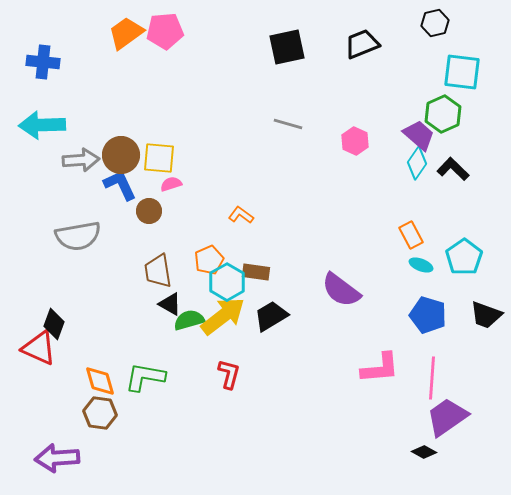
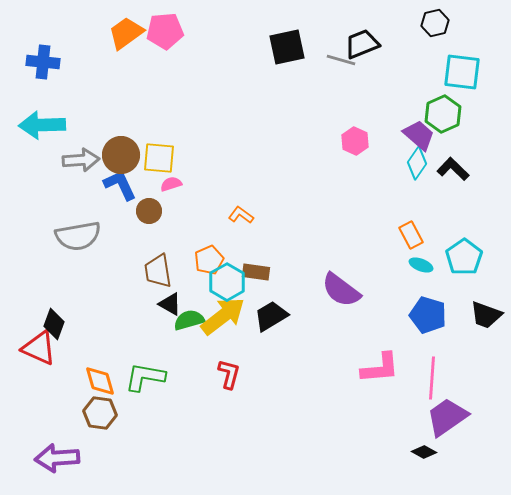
gray line at (288, 124): moved 53 px right, 64 px up
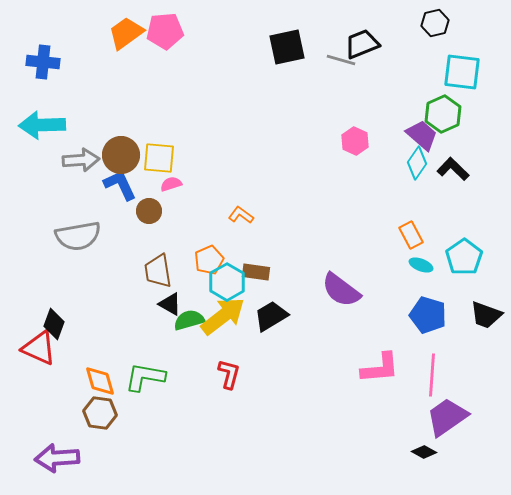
purple trapezoid at (419, 135): moved 3 px right
pink line at (432, 378): moved 3 px up
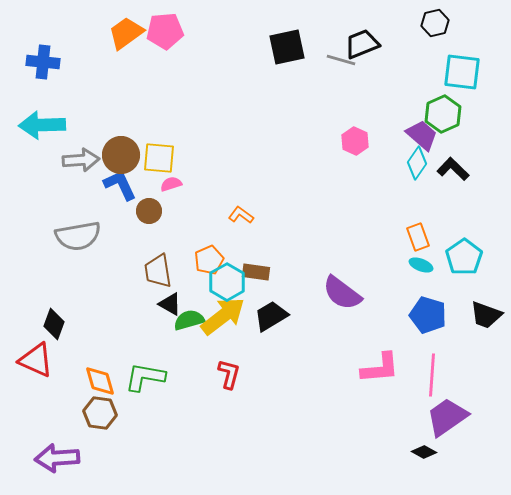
orange rectangle at (411, 235): moved 7 px right, 2 px down; rotated 8 degrees clockwise
purple semicircle at (341, 290): moved 1 px right, 3 px down
red triangle at (39, 348): moved 3 px left, 12 px down
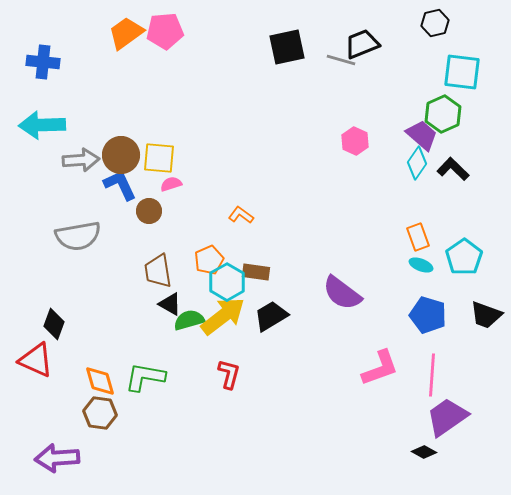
pink L-shape at (380, 368): rotated 15 degrees counterclockwise
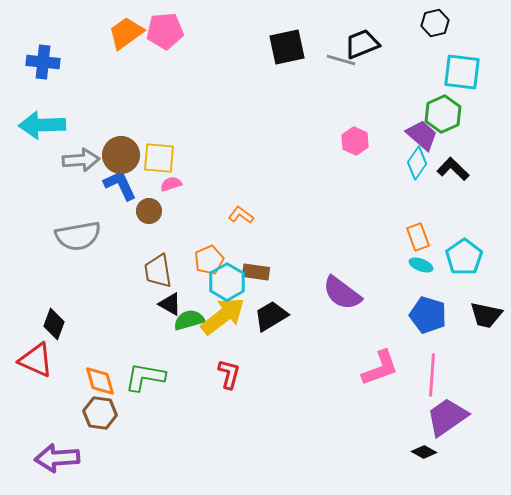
black trapezoid at (486, 315): rotated 8 degrees counterclockwise
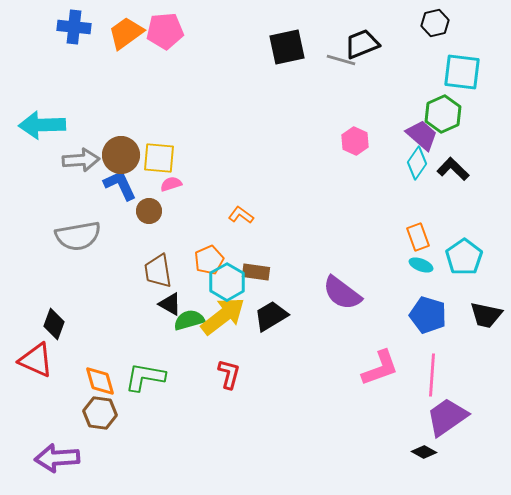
blue cross at (43, 62): moved 31 px right, 35 px up
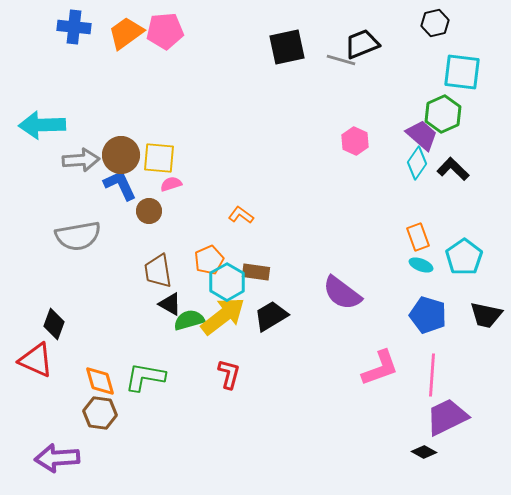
purple trapezoid at (447, 417): rotated 9 degrees clockwise
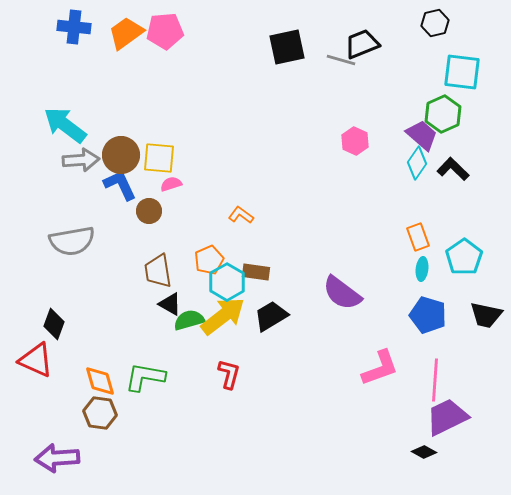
cyan arrow at (42, 125): moved 23 px right; rotated 39 degrees clockwise
gray semicircle at (78, 236): moved 6 px left, 5 px down
cyan ellipse at (421, 265): moved 1 px right, 4 px down; rotated 75 degrees clockwise
pink line at (432, 375): moved 3 px right, 5 px down
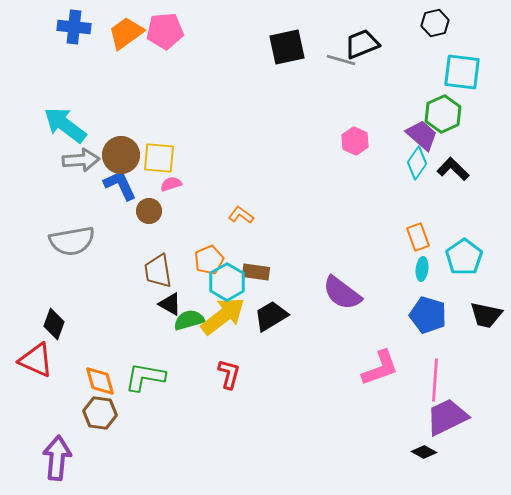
purple arrow at (57, 458): rotated 99 degrees clockwise
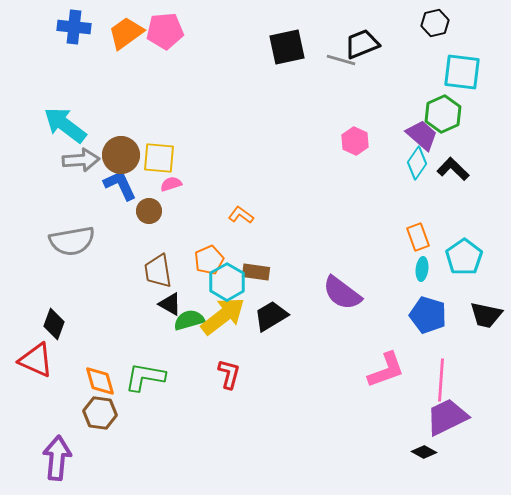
pink L-shape at (380, 368): moved 6 px right, 2 px down
pink line at (435, 380): moved 6 px right
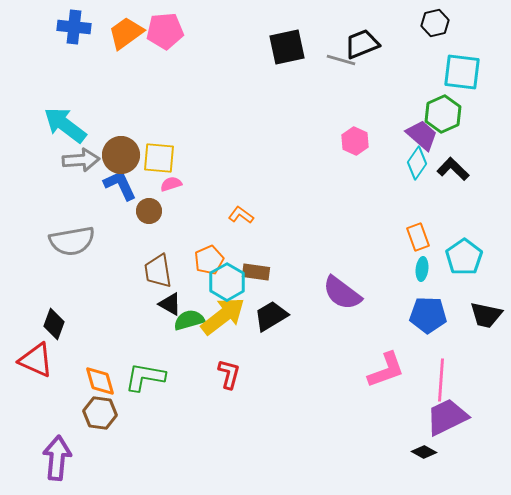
blue pentagon at (428, 315): rotated 15 degrees counterclockwise
